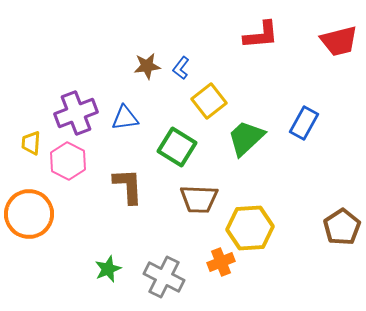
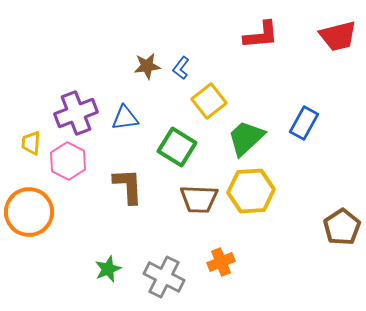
red trapezoid: moved 1 px left, 5 px up
orange circle: moved 2 px up
yellow hexagon: moved 1 px right, 37 px up
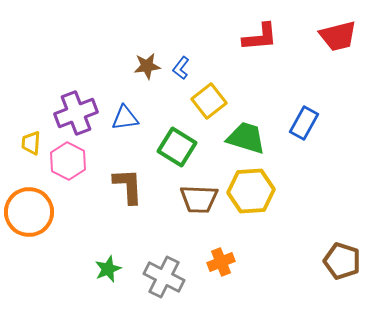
red L-shape: moved 1 px left, 2 px down
green trapezoid: rotated 60 degrees clockwise
brown pentagon: moved 34 px down; rotated 21 degrees counterclockwise
